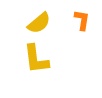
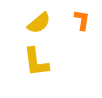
yellow L-shape: moved 3 px down
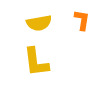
yellow semicircle: rotated 30 degrees clockwise
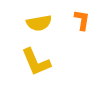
yellow L-shape: rotated 16 degrees counterclockwise
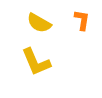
yellow semicircle: rotated 40 degrees clockwise
